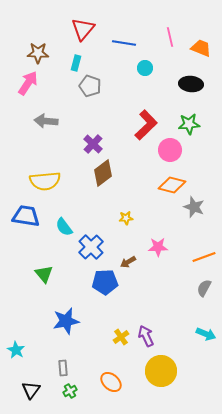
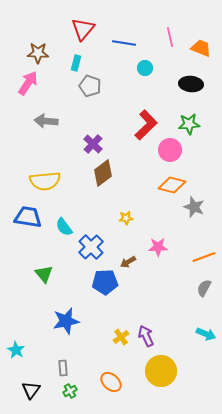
blue trapezoid: moved 2 px right, 1 px down
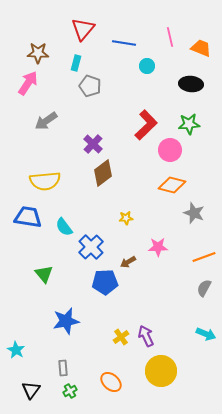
cyan circle: moved 2 px right, 2 px up
gray arrow: rotated 40 degrees counterclockwise
gray star: moved 6 px down
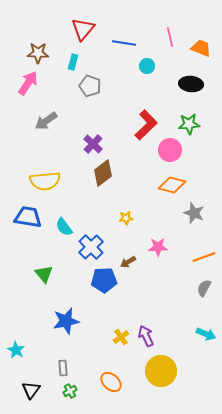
cyan rectangle: moved 3 px left, 1 px up
blue pentagon: moved 1 px left, 2 px up
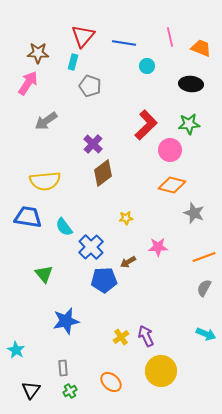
red triangle: moved 7 px down
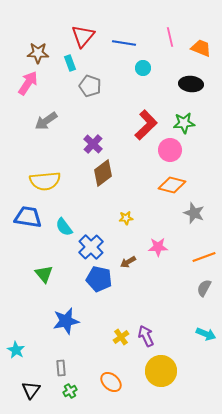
cyan rectangle: moved 3 px left, 1 px down; rotated 35 degrees counterclockwise
cyan circle: moved 4 px left, 2 px down
green star: moved 5 px left, 1 px up
blue pentagon: moved 5 px left, 1 px up; rotated 15 degrees clockwise
gray rectangle: moved 2 px left
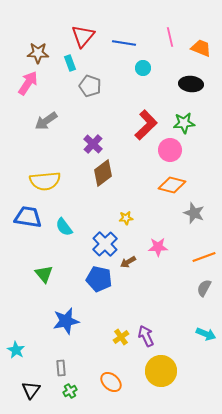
blue cross: moved 14 px right, 3 px up
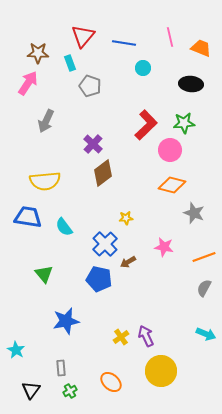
gray arrow: rotated 30 degrees counterclockwise
pink star: moved 6 px right; rotated 12 degrees clockwise
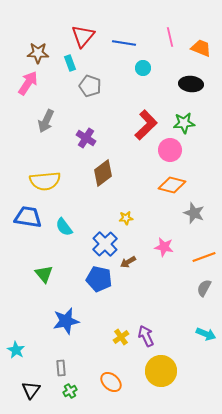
purple cross: moved 7 px left, 6 px up; rotated 12 degrees counterclockwise
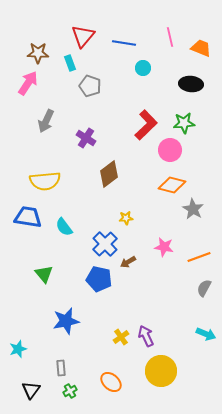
brown diamond: moved 6 px right, 1 px down
gray star: moved 1 px left, 4 px up; rotated 10 degrees clockwise
orange line: moved 5 px left
cyan star: moved 2 px right, 1 px up; rotated 24 degrees clockwise
